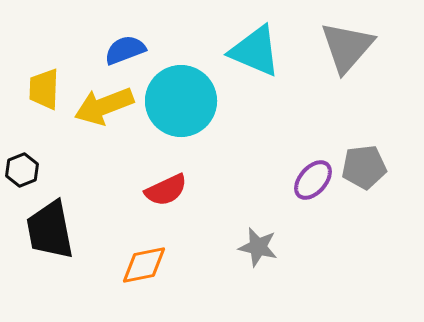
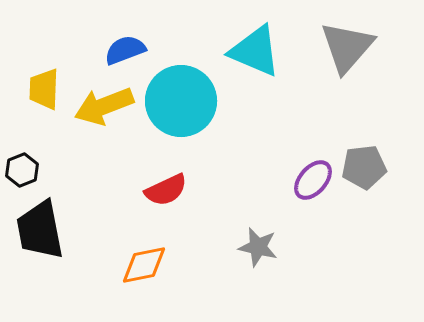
black trapezoid: moved 10 px left
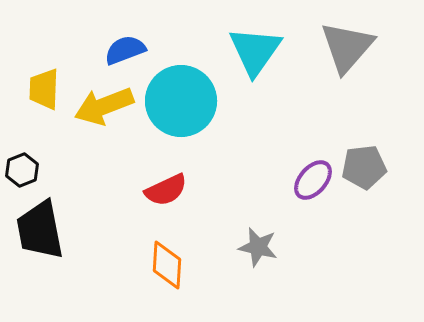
cyan triangle: rotated 42 degrees clockwise
orange diamond: moved 23 px right; rotated 75 degrees counterclockwise
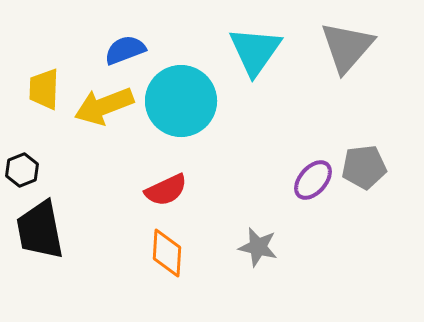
orange diamond: moved 12 px up
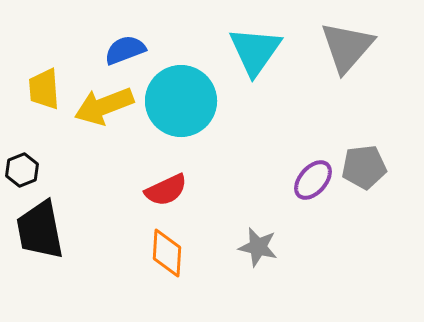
yellow trapezoid: rotated 6 degrees counterclockwise
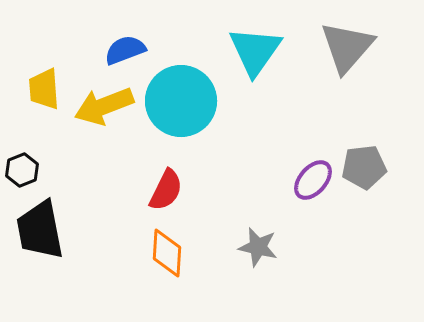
red semicircle: rotated 39 degrees counterclockwise
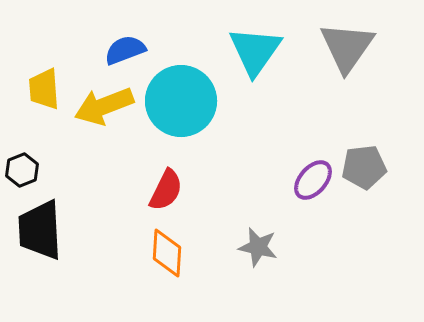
gray triangle: rotated 6 degrees counterclockwise
black trapezoid: rotated 8 degrees clockwise
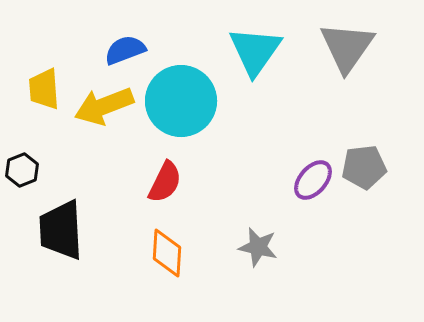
red semicircle: moved 1 px left, 8 px up
black trapezoid: moved 21 px right
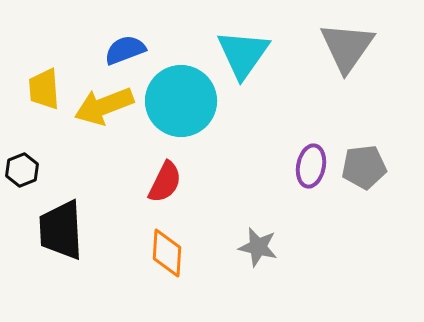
cyan triangle: moved 12 px left, 3 px down
purple ellipse: moved 2 px left, 14 px up; rotated 30 degrees counterclockwise
